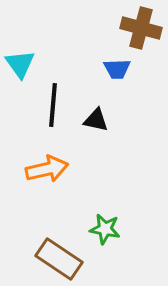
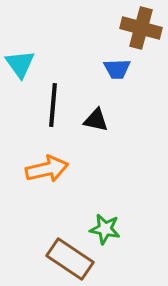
brown rectangle: moved 11 px right
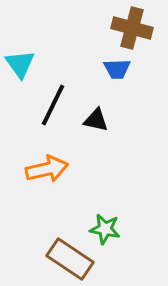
brown cross: moved 9 px left
black line: rotated 21 degrees clockwise
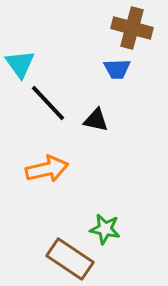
black line: moved 5 px left, 2 px up; rotated 69 degrees counterclockwise
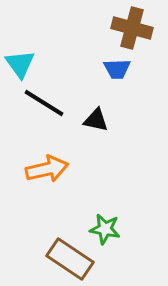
black line: moved 4 px left; rotated 15 degrees counterclockwise
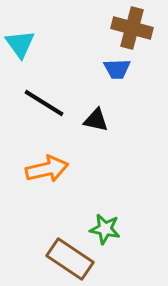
cyan triangle: moved 20 px up
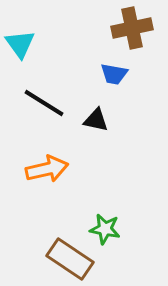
brown cross: rotated 27 degrees counterclockwise
blue trapezoid: moved 3 px left, 5 px down; rotated 12 degrees clockwise
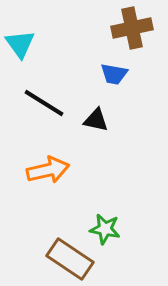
orange arrow: moved 1 px right, 1 px down
